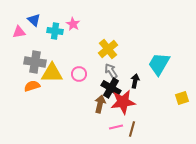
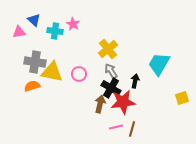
yellow triangle: moved 1 px up; rotated 10 degrees clockwise
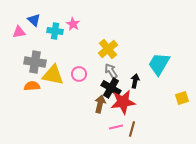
yellow triangle: moved 1 px right, 3 px down
orange semicircle: rotated 14 degrees clockwise
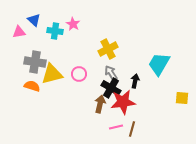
yellow cross: rotated 12 degrees clockwise
gray arrow: moved 2 px down
yellow triangle: moved 1 px left, 1 px up; rotated 25 degrees counterclockwise
orange semicircle: rotated 21 degrees clockwise
yellow square: rotated 24 degrees clockwise
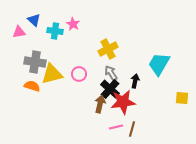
black cross: moved 1 px left, 1 px down; rotated 12 degrees clockwise
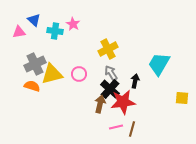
gray cross: moved 2 px down; rotated 35 degrees counterclockwise
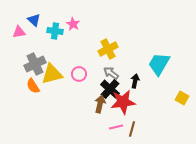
gray arrow: rotated 21 degrees counterclockwise
orange semicircle: moved 1 px right; rotated 140 degrees counterclockwise
yellow square: rotated 24 degrees clockwise
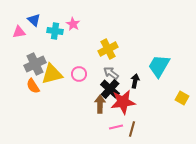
cyan trapezoid: moved 2 px down
brown arrow: rotated 12 degrees counterclockwise
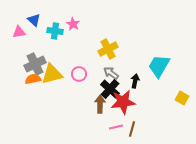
orange semicircle: moved 7 px up; rotated 112 degrees clockwise
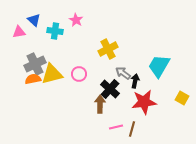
pink star: moved 3 px right, 4 px up
gray arrow: moved 12 px right
red star: moved 21 px right
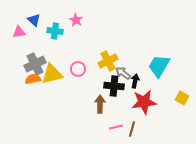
yellow cross: moved 12 px down
pink circle: moved 1 px left, 5 px up
black cross: moved 4 px right, 3 px up; rotated 36 degrees counterclockwise
